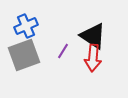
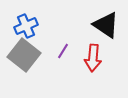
black triangle: moved 13 px right, 11 px up
gray square: rotated 32 degrees counterclockwise
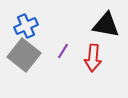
black triangle: rotated 24 degrees counterclockwise
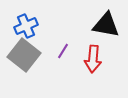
red arrow: moved 1 px down
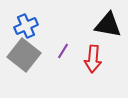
black triangle: moved 2 px right
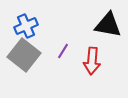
red arrow: moved 1 px left, 2 px down
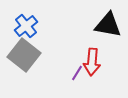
blue cross: rotated 15 degrees counterclockwise
purple line: moved 14 px right, 22 px down
red arrow: moved 1 px down
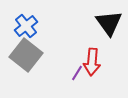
black triangle: moved 1 px right, 2 px up; rotated 44 degrees clockwise
gray square: moved 2 px right
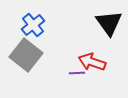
blue cross: moved 7 px right, 1 px up
red arrow: rotated 104 degrees clockwise
purple line: rotated 56 degrees clockwise
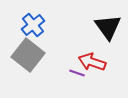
black triangle: moved 1 px left, 4 px down
gray square: moved 2 px right
purple line: rotated 21 degrees clockwise
